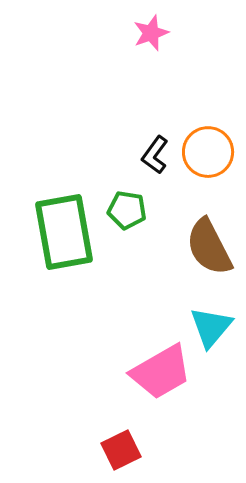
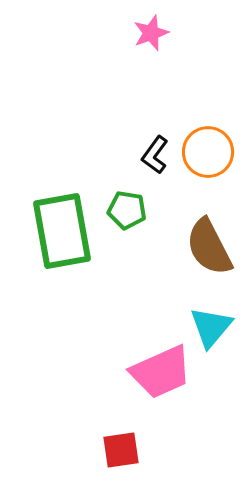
green rectangle: moved 2 px left, 1 px up
pink trapezoid: rotated 6 degrees clockwise
red square: rotated 18 degrees clockwise
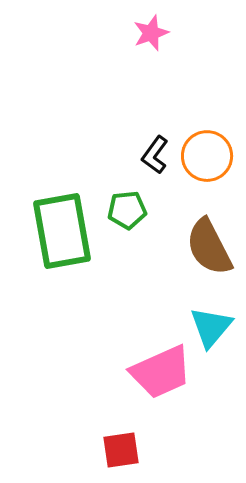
orange circle: moved 1 px left, 4 px down
green pentagon: rotated 15 degrees counterclockwise
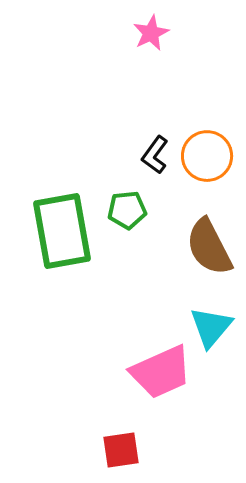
pink star: rotated 6 degrees counterclockwise
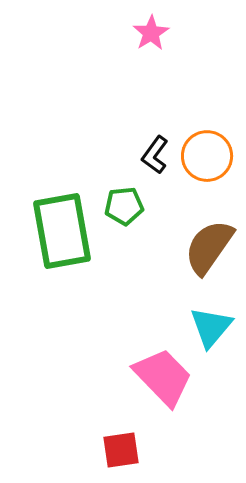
pink star: rotated 6 degrees counterclockwise
green pentagon: moved 3 px left, 4 px up
brown semicircle: rotated 62 degrees clockwise
pink trapezoid: moved 2 px right, 5 px down; rotated 110 degrees counterclockwise
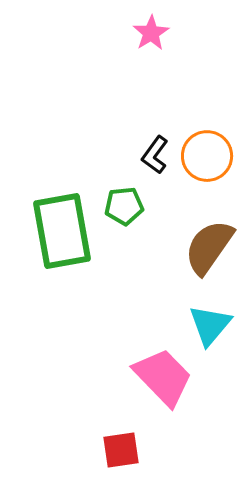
cyan triangle: moved 1 px left, 2 px up
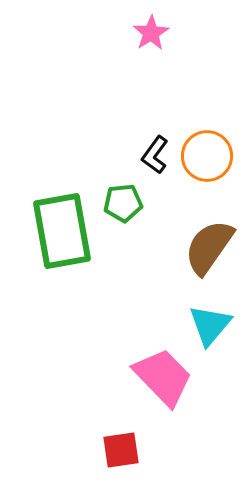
green pentagon: moved 1 px left, 3 px up
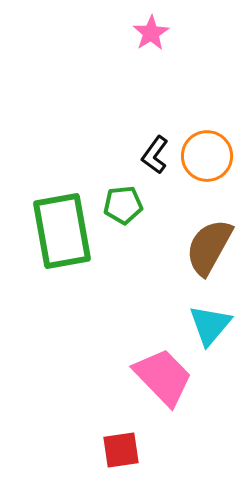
green pentagon: moved 2 px down
brown semicircle: rotated 6 degrees counterclockwise
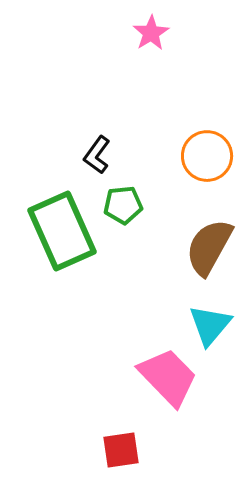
black L-shape: moved 58 px left
green rectangle: rotated 14 degrees counterclockwise
pink trapezoid: moved 5 px right
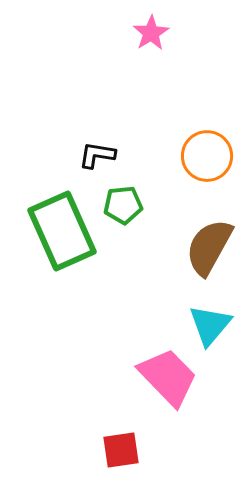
black L-shape: rotated 63 degrees clockwise
